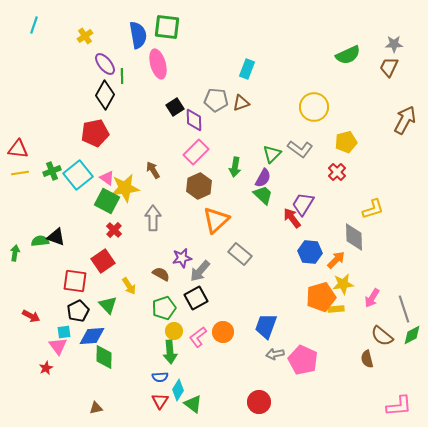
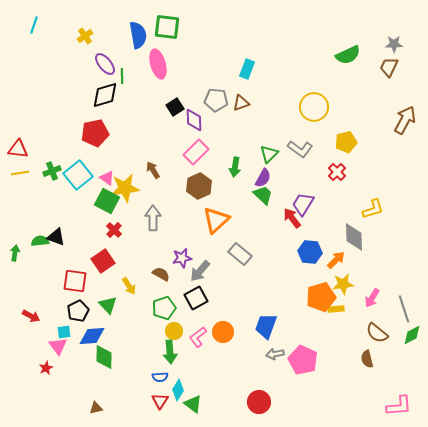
black diamond at (105, 95): rotated 44 degrees clockwise
green triangle at (272, 154): moved 3 px left
brown semicircle at (382, 336): moved 5 px left, 3 px up
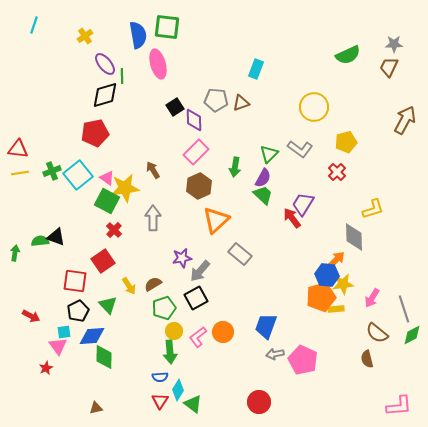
cyan rectangle at (247, 69): moved 9 px right
blue hexagon at (310, 252): moved 17 px right, 23 px down
brown semicircle at (161, 274): moved 8 px left, 10 px down; rotated 60 degrees counterclockwise
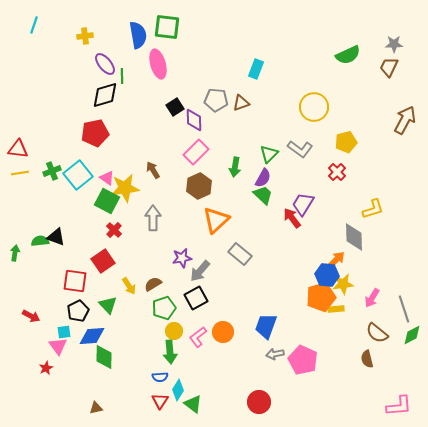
yellow cross at (85, 36): rotated 28 degrees clockwise
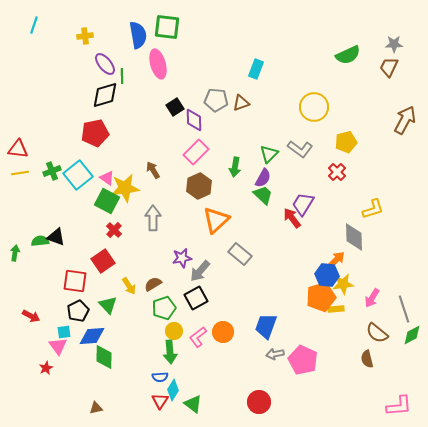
cyan diamond at (178, 390): moved 5 px left
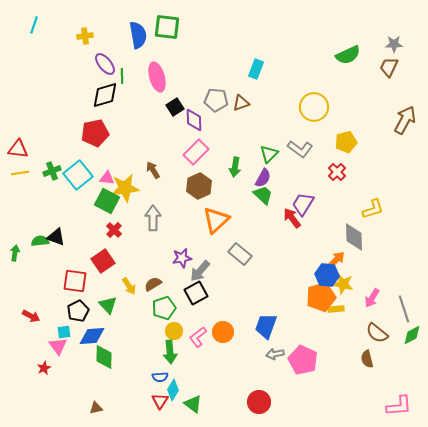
pink ellipse at (158, 64): moved 1 px left, 13 px down
pink triangle at (107, 178): rotated 28 degrees counterclockwise
yellow star at (343, 284): rotated 20 degrees clockwise
black square at (196, 298): moved 5 px up
red star at (46, 368): moved 2 px left
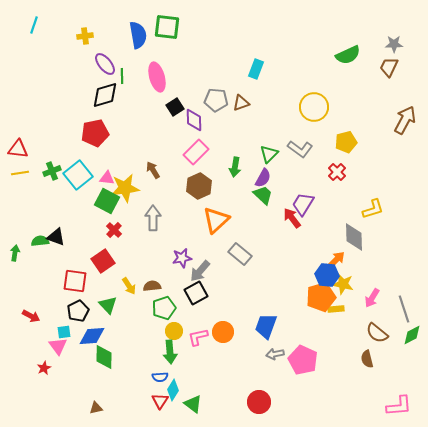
brown semicircle at (153, 284): moved 1 px left, 2 px down; rotated 24 degrees clockwise
pink L-shape at (198, 337): rotated 25 degrees clockwise
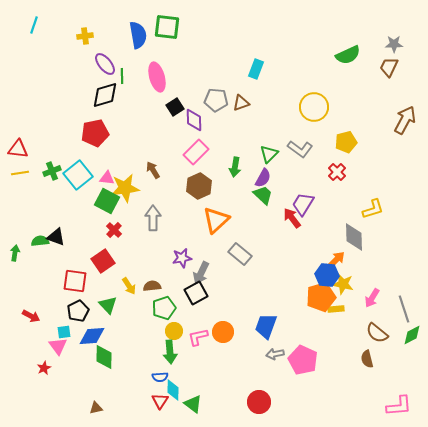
gray arrow at (200, 271): moved 1 px right, 2 px down; rotated 15 degrees counterclockwise
cyan diamond at (173, 390): rotated 30 degrees counterclockwise
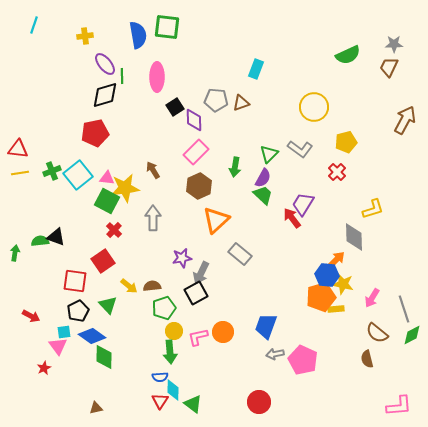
pink ellipse at (157, 77): rotated 16 degrees clockwise
yellow arrow at (129, 286): rotated 18 degrees counterclockwise
blue diamond at (92, 336): rotated 40 degrees clockwise
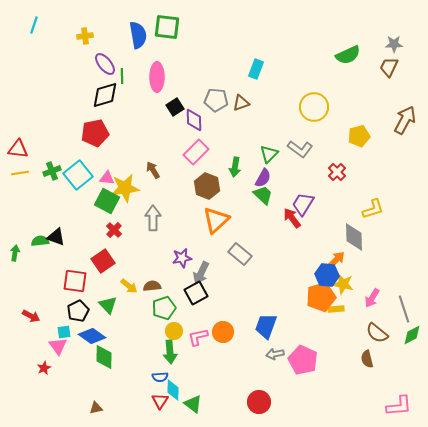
yellow pentagon at (346, 142): moved 13 px right, 6 px up
brown hexagon at (199, 186): moved 8 px right; rotated 15 degrees counterclockwise
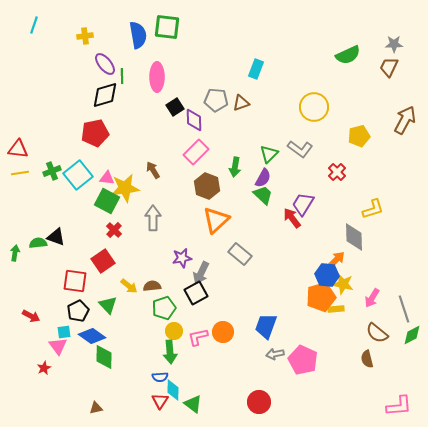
green semicircle at (40, 241): moved 2 px left, 2 px down
